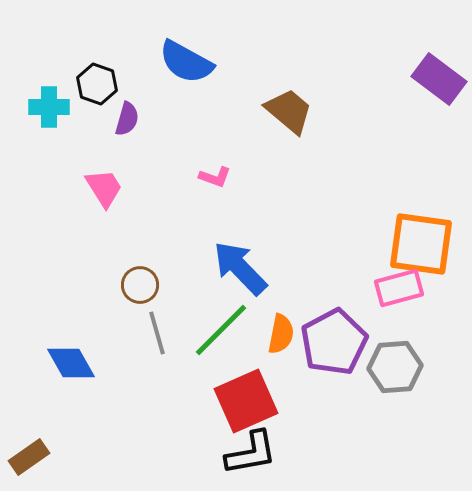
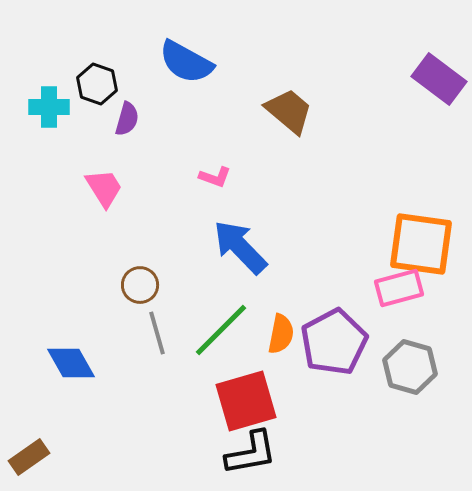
blue arrow: moved 21 px up
gray hexagon: moved 15 px right; rotated 20 degrees clockwise
red square: rotated 8 degrees clockwise
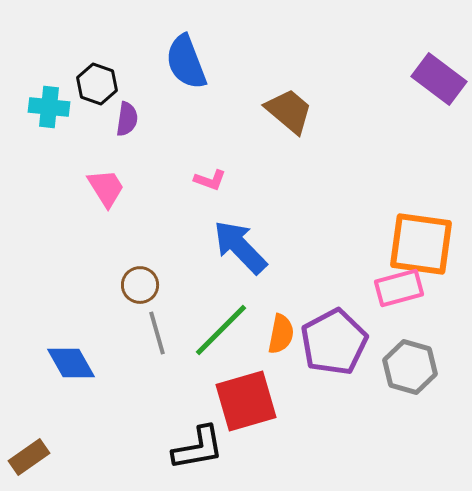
blue semicircle: rotated 40 degrees clockwise
cyan cross: rotated 6 degrees clockwise
purple semicircle: rotated 8 degrees counterclockwise
pink L-shape: moved 5 px left, 3 px down
pink trapezoid: moved 2 px right
black L-shape: moved 53 px left, 5 px up
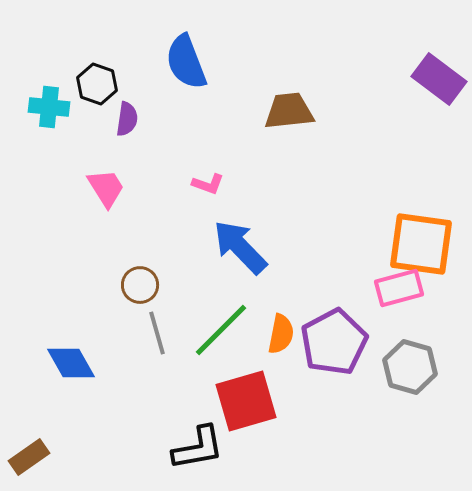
brown trapezoid: rotated 46 degrees counterclockwise
pink L-shape: moved 2 px left, 4 px down
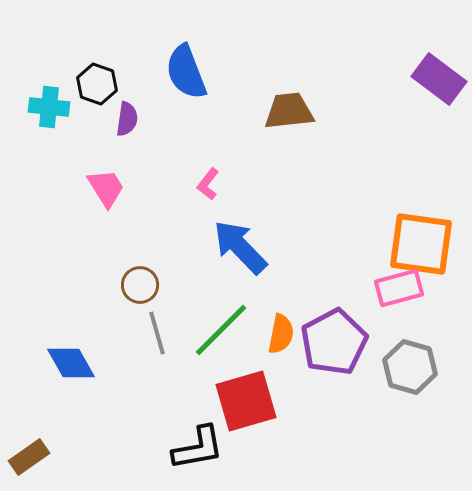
blue semicircle: moved 10 px down
pink L-shape: rotated 108 degrees clockwise
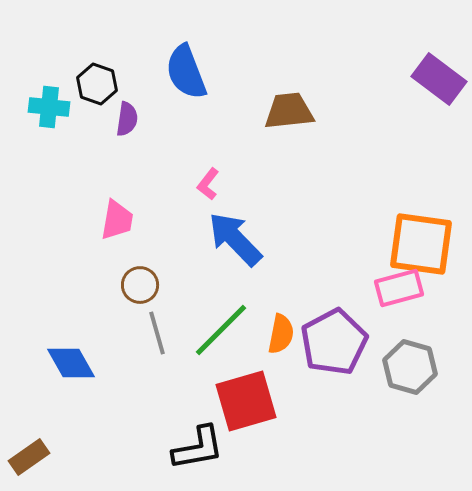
pink trapezoid: moved 11 px right, 32 px down; rotated 42 degrees clockwise
blue arrow: moved 5 px left, 8 px up
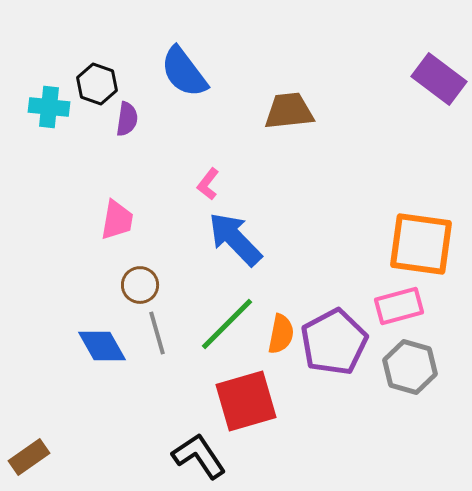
blue semicircle: moved 2 px left; rotated 16 degrees counterclockwise
pink rectangle: moved 18 px down
green line: moved 6 px right, 6 px up
blue diamond: moved 31 px right, 17 px up
black L-shape: moved 1 px right, 8 px down; rotated 114 degrees counterclockwise
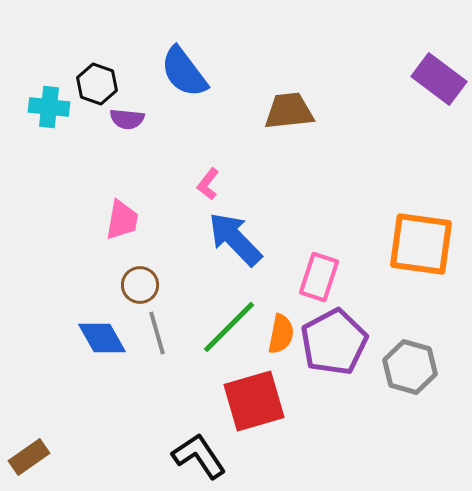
purple semicircle: rotated 88 degrees clockwise
pink trapezoid: moved 5 px right
pink rectangle: moved 80 px left, 29 px up; rotated 57 degrees counterclockwise
green line: moved 2 px right, 3 px down
blue diamond: moved 8 px up
red square: moved 8 px right
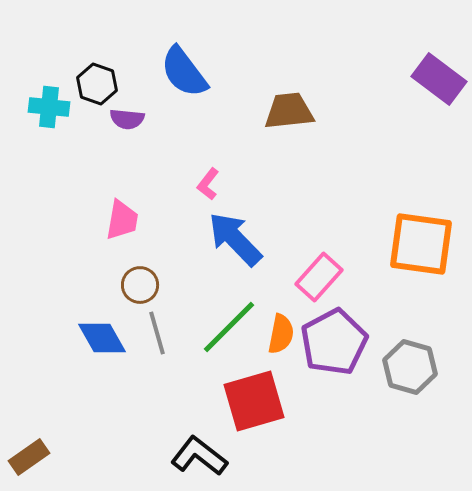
pink rectangle: rotated 24 degrees clockwise
black L-shape: rotated 18 degrees counterclockwise
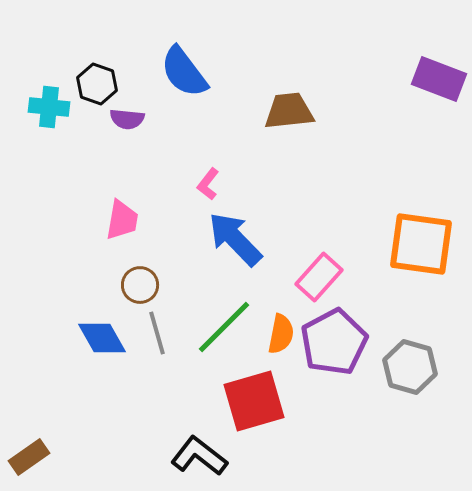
purple rectangle: rotated 16 degrees counterclockwise
green line: moved 5 px left
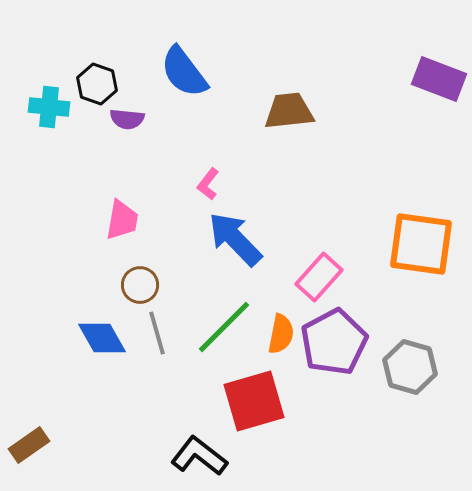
brown rectangle: moved 12 px up
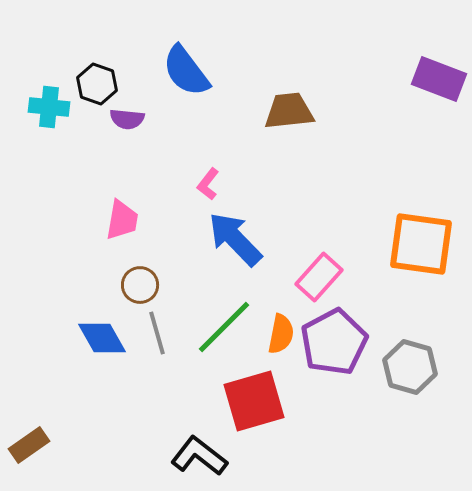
blue semicircle: moved 2 px right, 1 px up
